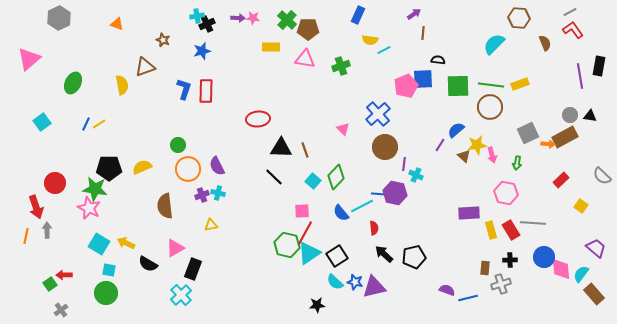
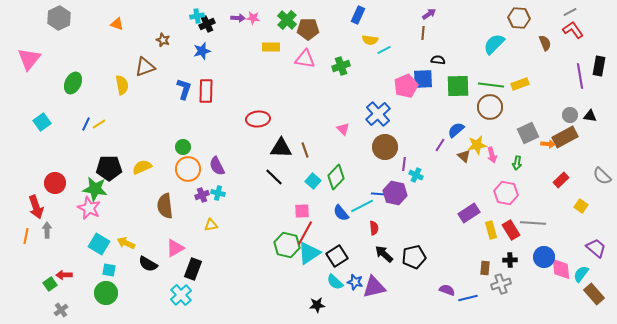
purple arrow at (414, 14): moved 15 px right
pink triangle at (29, 59): rotated 10 degrees counterclockwise
green circle at (178, 145): moved 5 px right, 2 px down
purple rectangle at (469, 213): rotated 30 degrees counterclockwise
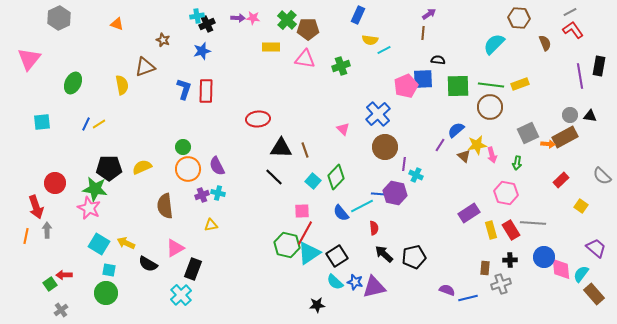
cyan square at (42, 122): rotated 30 degrees clockwise
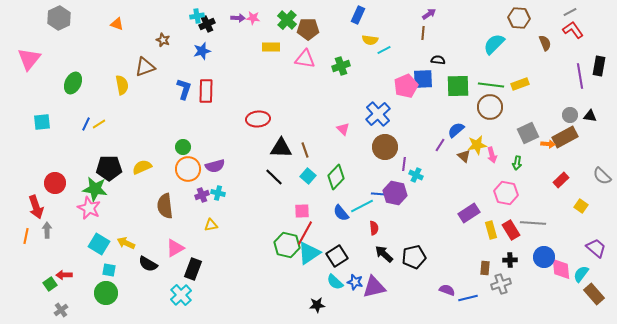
purple semicircle at (217, 166): moved 2 px left; rotated 78 degrees counterclockwise
cyan square at (313, 181): moved 5 px left, 5 px up
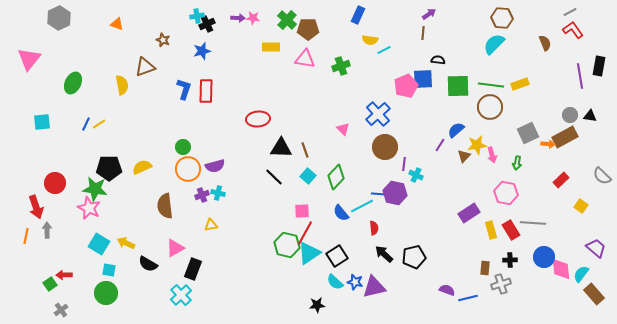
brown hexagon at (519, 18): moved 17 px left
brown triangle at (464, 156): rotated 32 degrees clockwise
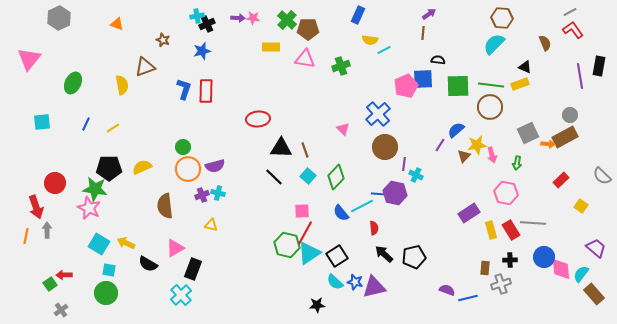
black triangle at (590, 116): moved 65 px left, 49 px up; rotated 16 degrees clockwise
yellow line at (99, 124): moved 14 px right, 4 px down
yellow triangle at (211, 225): rotated 24 degrees clockwise
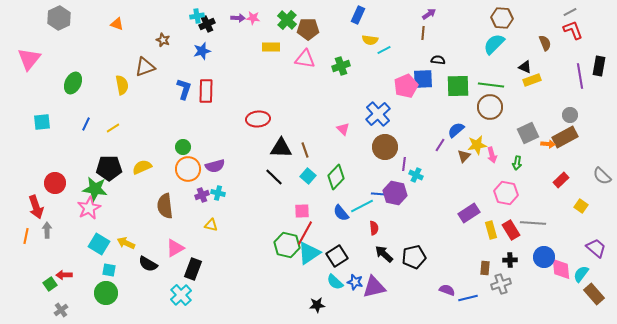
red L-shape at (573, 30): rotated 15 degrees clockwise
yellow rectangle at (520, 84): moved 12 px right, 4 px up
pink star at (89, 208): rotated 20 degrees clockwise
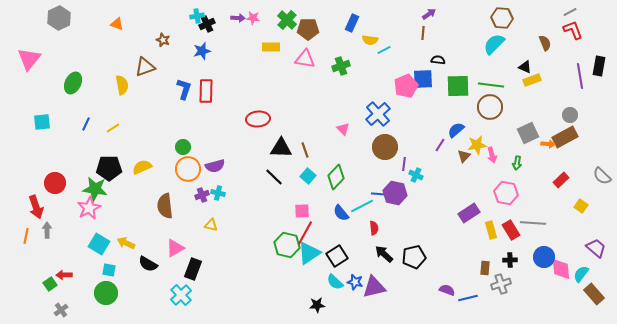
blue rectangle at (358, 15): moved 6 px left, 8 px down
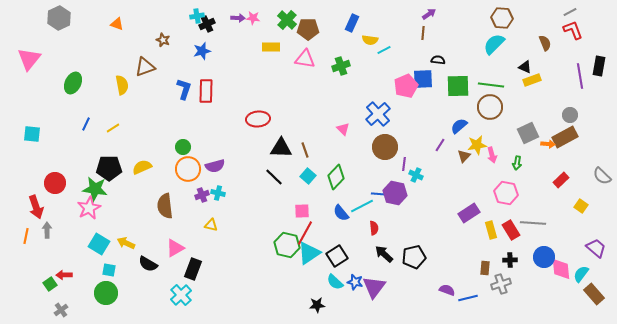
cyan square at (42, 122): moved 10 px left, 12 px down; rotated 12 degrees clockwise
blue semicircle at (456, 130): moved 3 px right, 4 px up
purple triangle at (374, 287): rotated 40 degrees counterclockwise
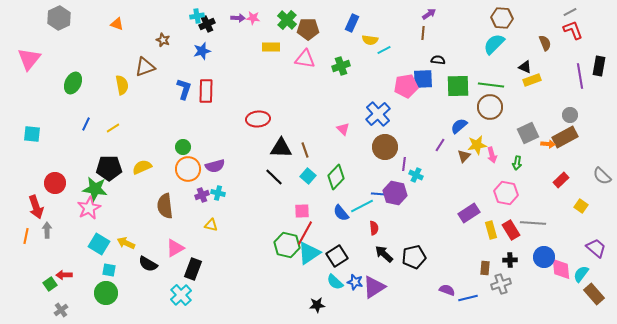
pink pentagon at (406, 86): rotated 15 degrees clockwise
purple triangle at (374, 287): rotated 20 degrees clockwise
